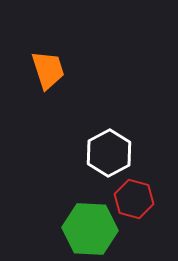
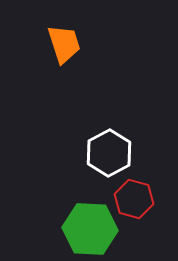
orange trapezoid: moved 16 px right, 26 px up
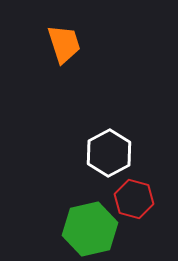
green hexagon: rotated 16 degrees counterclockwise
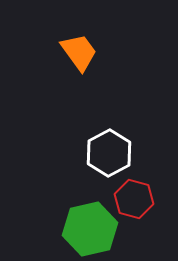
orange trapezoid: moved 15 px right, 8 px down; rotated 18 degrees counterclockwise
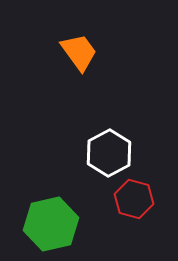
green hexagon: moved 39 px left, 5 px up
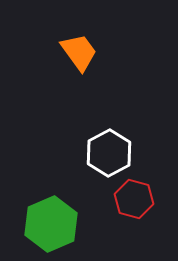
green hexagon: rotated 10 degrees counterclockwise
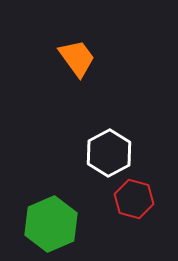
orange trapezoid: moved 2 px left, 6 px down
